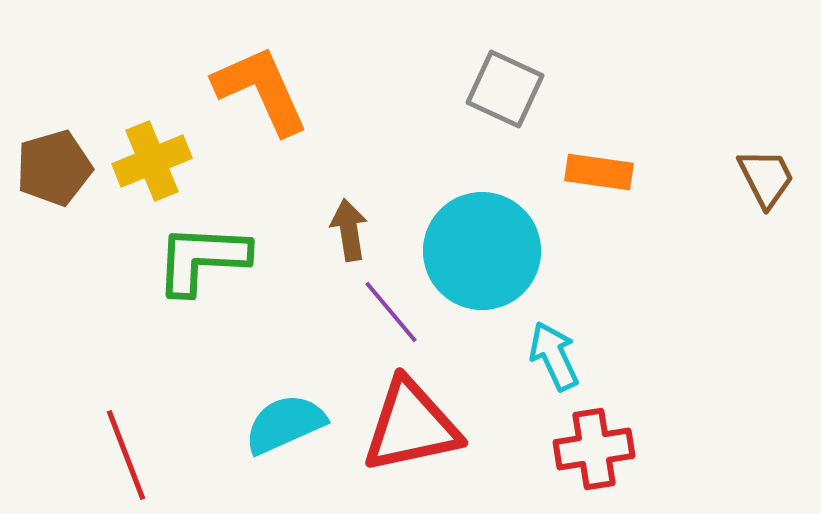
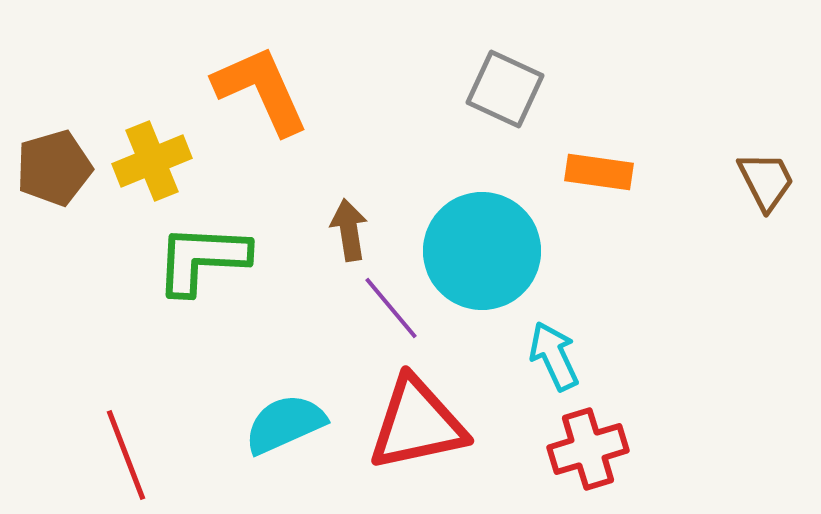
brown trapezoid: moved 3 px down
purple line: moved 4 px up
red triangle: moved 6 px right, 2 px up
red cross: moved 6 px left; rotated 8 degrees counterclockwise
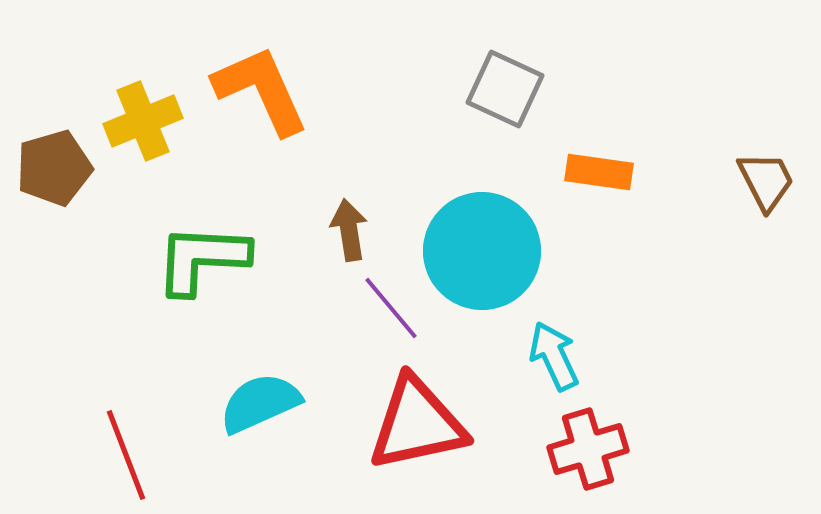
yellow cross: moved 9 px left, 40 px up
cyan semicircle: moved 25 px left, 21 px up
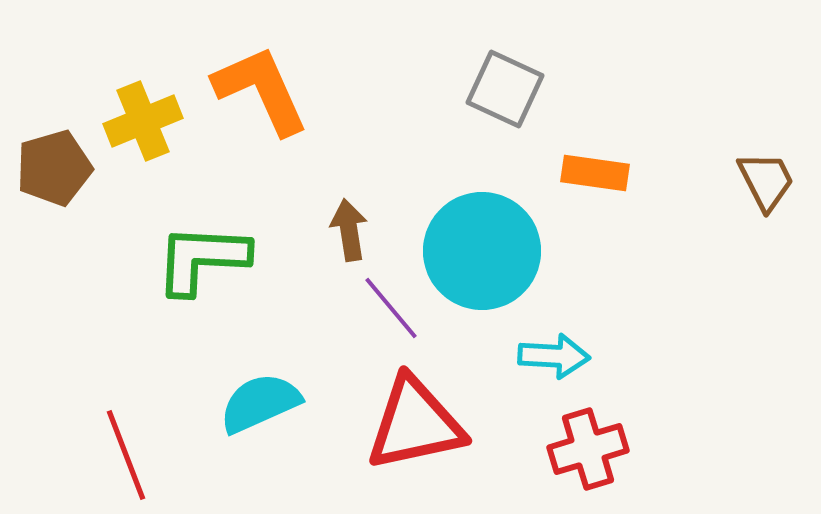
orange rectangle: moved 4 px left, 1 px down
cyan arrow: rotated 118 degrees clockwise
red triangle: moved 2 px left
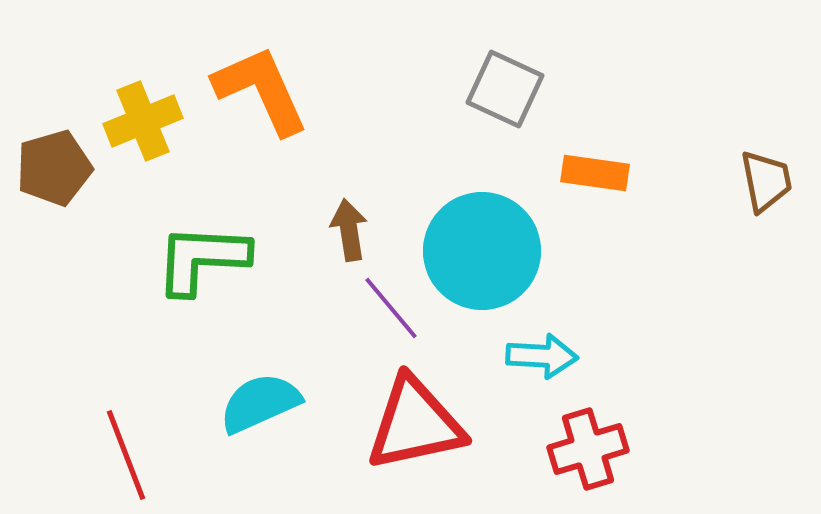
brown trapezoid: rotated 16 degrees clockwise
cyan arrow: moved 12 px left
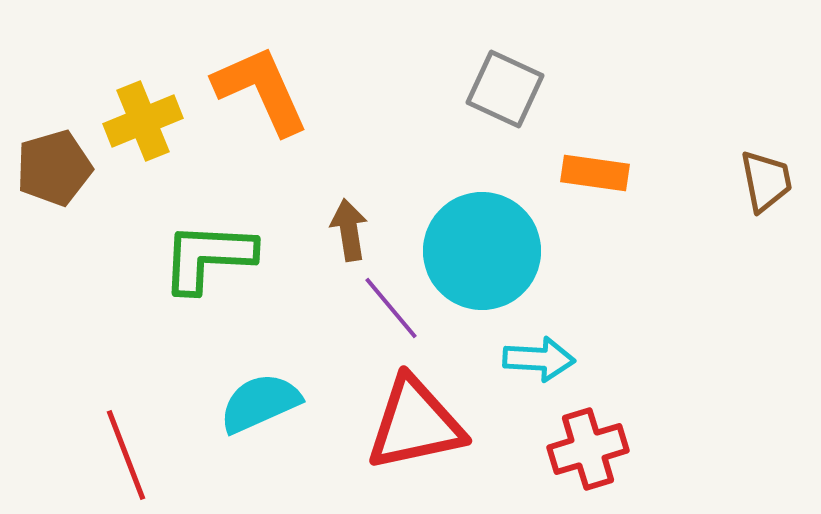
green L-shape: moved 6 px right, 2 px up
cyan arrow: moved 3 px left, 3 px down
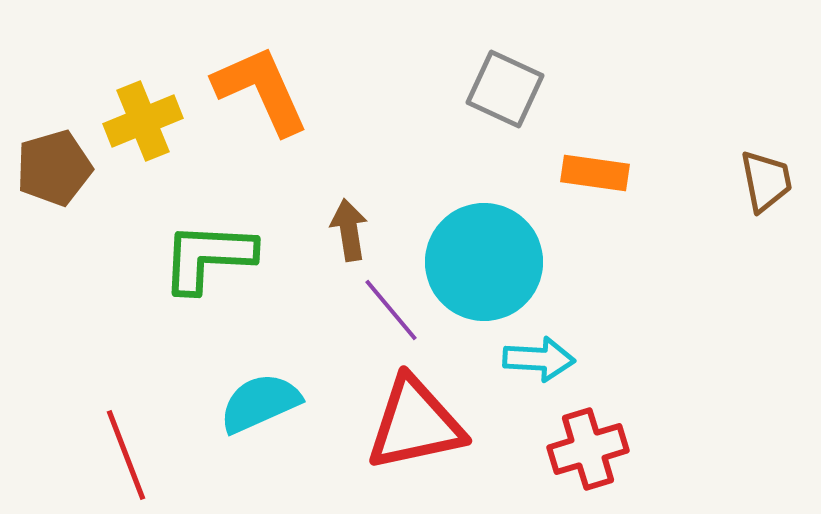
cyan circle: moved 2 px right, 11 px down
purple line: moved 2 px down
